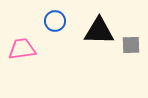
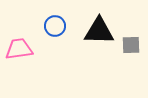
blue circle: moved 5 px down
pink trapezoid: moved 3 px left
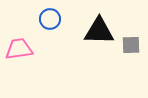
blue circle: moved 5 px left, 7 px up
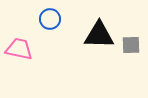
black triangle: moved 4 px down
pink trapezoid: rotated 20 degrees clockwise
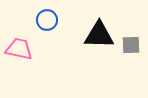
blue circle: moved 3 px left, 1 px down
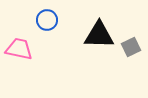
gray square: moved 2 px down; rotated 24 degrees counterclockwise
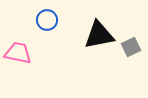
black triangle: rotated 12 degrees counterclockwise
pink trapezoid: moved 1 px left, 4 px down
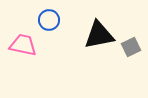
blue circle: moved 2 px right
pink trapezoid: moved 5 px right, 8 px up
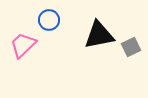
pink trapezoid: rotated 56 degrees counterclockwise
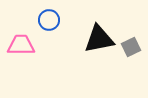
black triangle: moved 4 px down
pink trapezoid: moved 2 px left; rotated 44 degrees clockwise
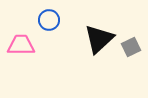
black triangle: rotated 32 degrees counterclockwise
